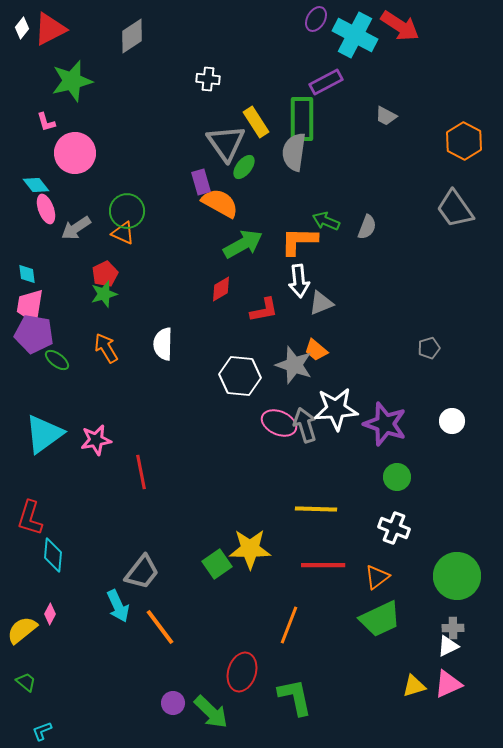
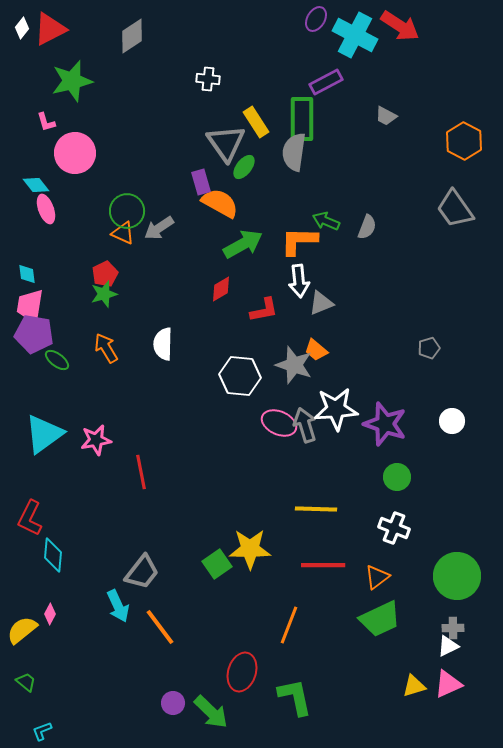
gray arrow at (76, 228): moved 83 px right
red L-shape at (30, 518): rotated 9 degrees clockwise
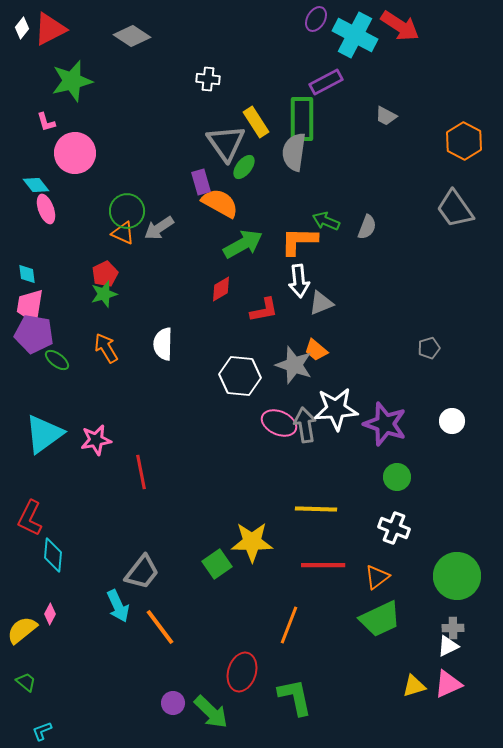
gray diamond at (132, 36): rotated 66 degrees clockwise
gray arrow at (305, 425): rotated 8 degrees clockwise
yellow star at (250, 549): moved 2 px right, 7 px up
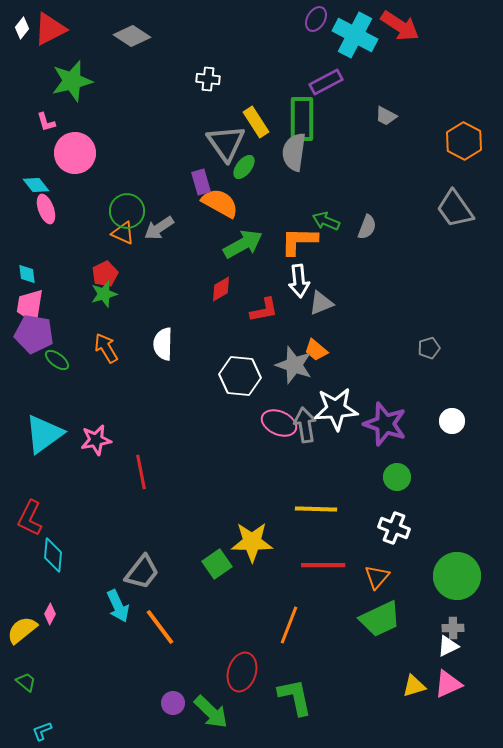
orange triangle at (377, 577): rotated 12 degrees counterclockwise
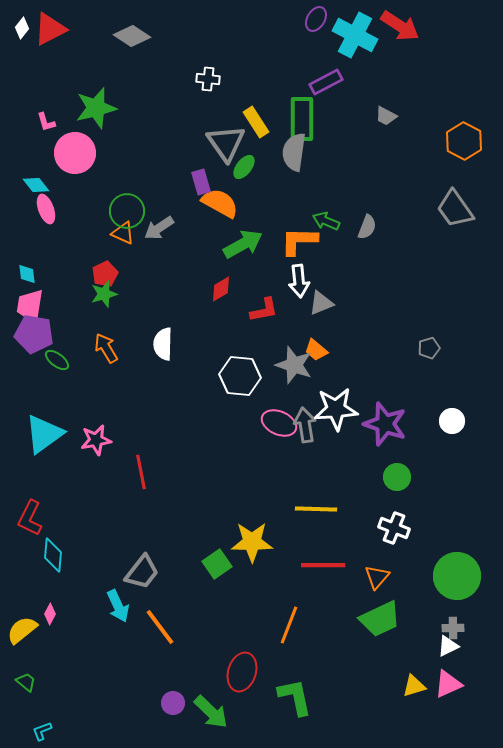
green star at (72, 81): moved 24 px right, 27 px down
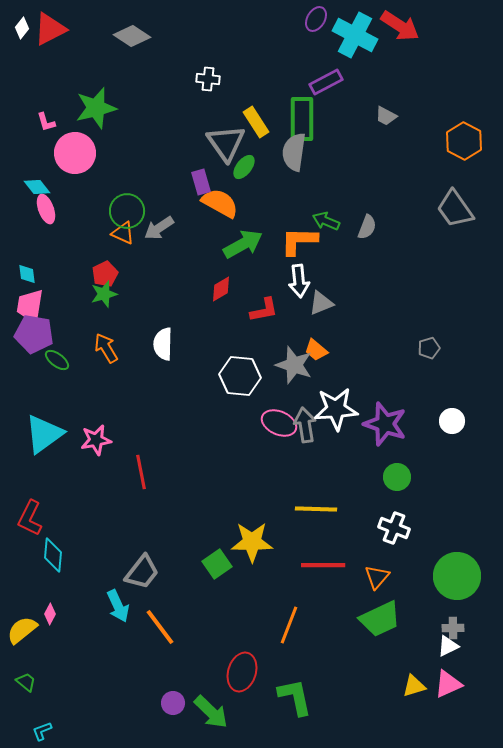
cyan diamond at (36, 185): moved 1 px right, 2 px down
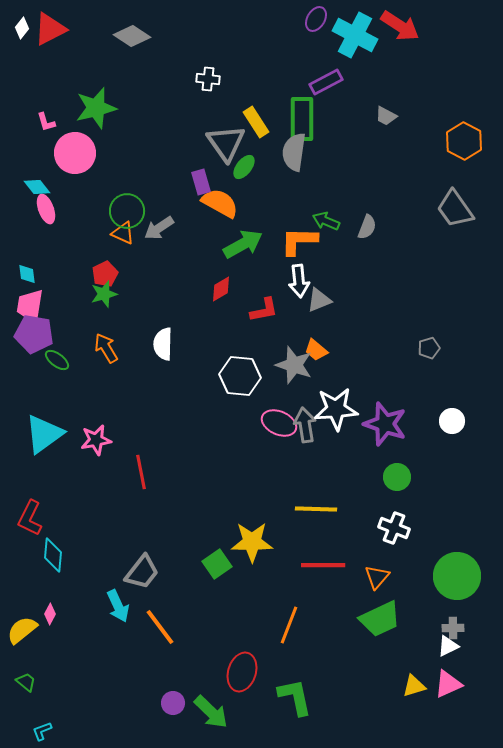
gray triangle at (321, 303): moved 2 px left, 3 px up
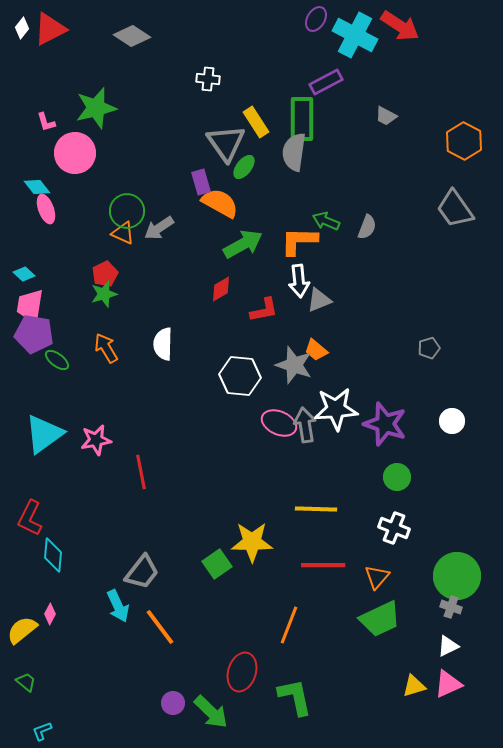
cyan diamond at (27, 274): moved 3 px left; rotated 40 degrees counterclockwise
gray cross at (453, 628): moved 2 px left, 21 px up; rotated 20 degrees clockwise
